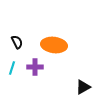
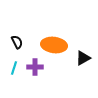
cyan line: moved 2 px right
black triangle: moved 29 px up
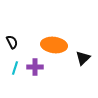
black semicircle: moved 5 px left
black triangle: rotated 14 degrees counterclockwise
cyan line: moved 1 px right
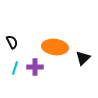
orange ellipse: moved 1 px right, 2 px down
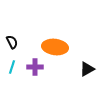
black triangle: moved 4 px right, 11 px down; rotated 14 degrees clockwise
cyan line: moved 3 px left, 1 px up
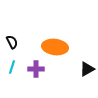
purple cross: moved 1 px right, 2 px down
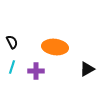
purple cross: moved 2 px down
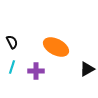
orange ellipse: moved 1 px right; rotated 20 degrees clockwise
